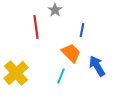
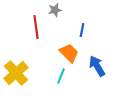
gray star: rotated 24 degrees clockwise
orange trapezoid: moved 2 px left
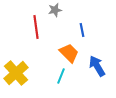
blue line: rotated 24 degrees counterclockwise
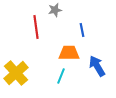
orange trapezoid: rotated 45 degrees counterclockwise
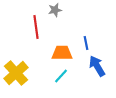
blue line: moved 4 px right, 13 px down
orange trapezoid: moved 7 px left
cyan line: rotated 21 degrees clockwise
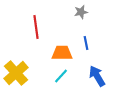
gray star: moved 26 px right, 2 px down
blue arrow: moved 10 px down
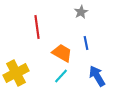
gray star: rotated 16 degrees counterclockwise
red line: moved 1 px right
orange trapezoid: rotated 30 degrees clockwise
yellow cross: rotated 15 degrees clockwise
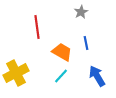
orange trapezoid: moved 1 px up
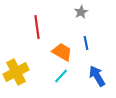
yellow cross: moved 1 px up
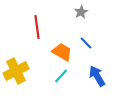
blue line: rotated 32 degrees counterclockwise
yellow cross: moved 1 px up
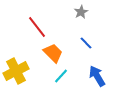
red line: rotated 30 degrees counterclockwise
orange trapezoid: moved 9 px left, 1 px down; rotated 15 degrees clockwise
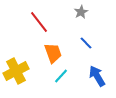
red line: moved 2 px right, 5 px up
orange trapezoid: rotated 25 degrees clockwise
